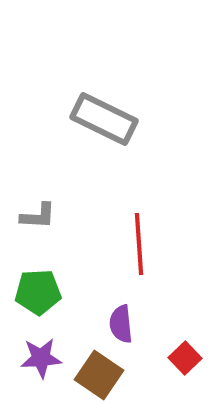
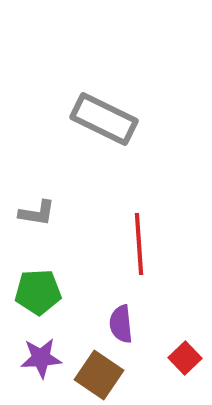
gray L-shape: moved 1 px left, 3 px up; rotated 6 degrees clockwise
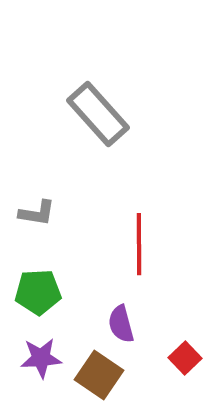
gray rectangle: moved 6 px left, 5 px up; rotated 22 degrees clockwise
red line: rotated 4 degrees clockwise
purple semicircle: rotated 9 degrees counterclockwise
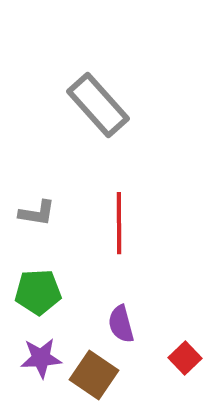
gray rectangle: moved 9 px up
red line: moved 20 px left, 21 px up
brown square: moved 5 px left
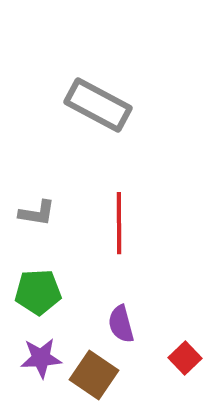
gray rectangle: rotated 20 degrees counterclockwise
